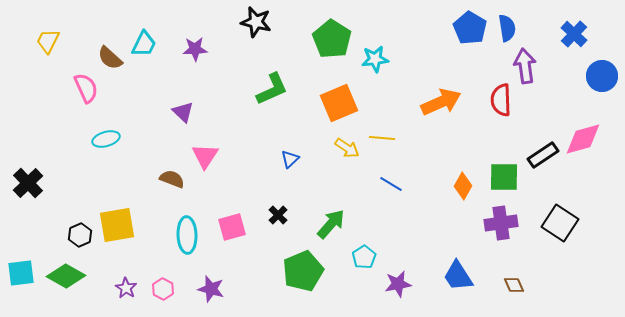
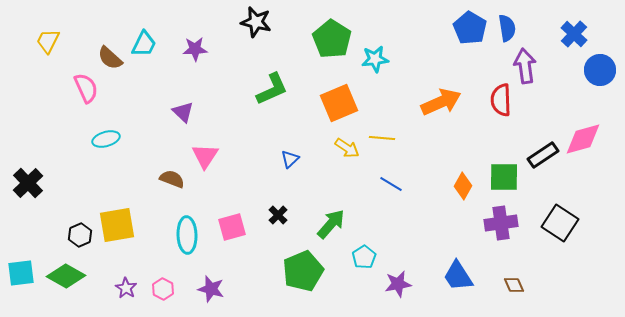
blue circle at (602, 76): moved 2 px left, 6 px up
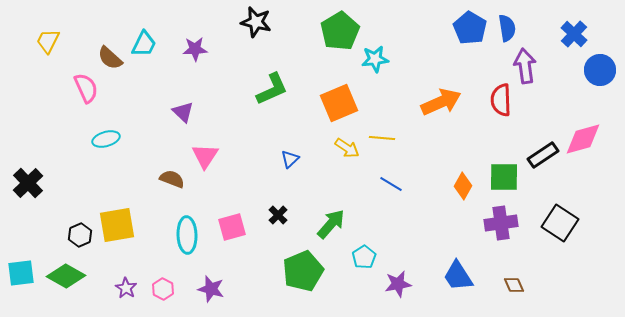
green pentagon at (332, 39): moved 8 px right, 8 px up; rotated 9 degrees clockwise
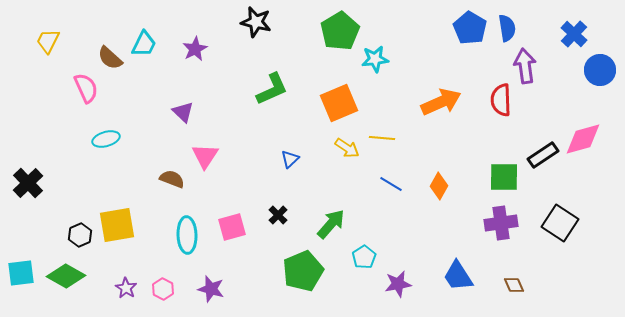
purple star at (195, 49): rotated 25 degrees counterclockwise
orange diamond at (463, 186): moved 24 px left
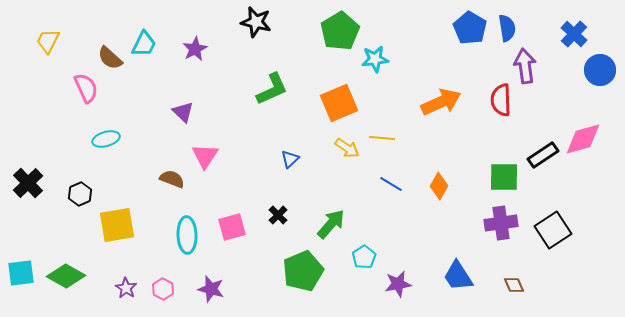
black square at (560, 223): moved 7 px left, 7 px down; rotated 24 degrees clockwise
black hexagon at (80, 235): moved 41 px up
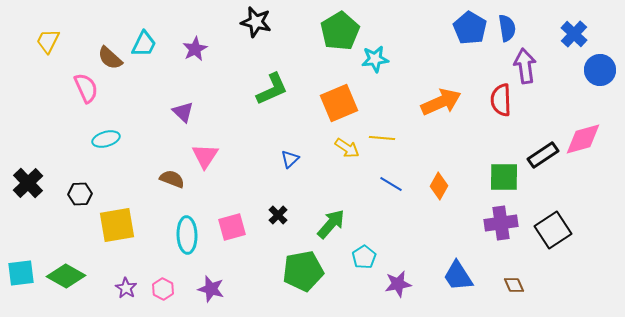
black hexagon at (80, 194): rotated 20 degrees clockwise
green pentagon at (303, 271): rotated 12 degrees clockwise
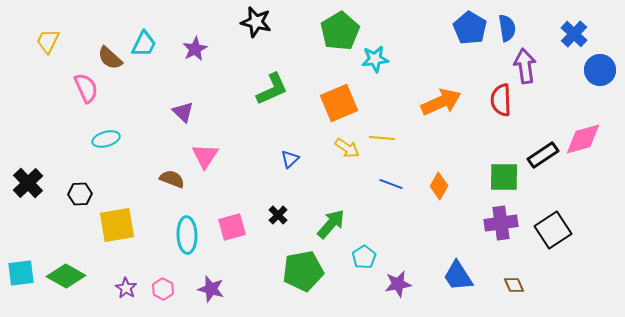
blue line at (391, 184): rotated 10 degrees counterclockwise
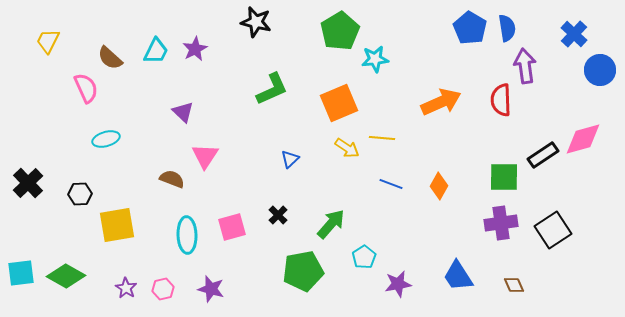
cyan trapezoid at (144, 44): moved 12 px right, 7 px down
pink hexagon at (163, 289): rotated 20 degrees clockwise
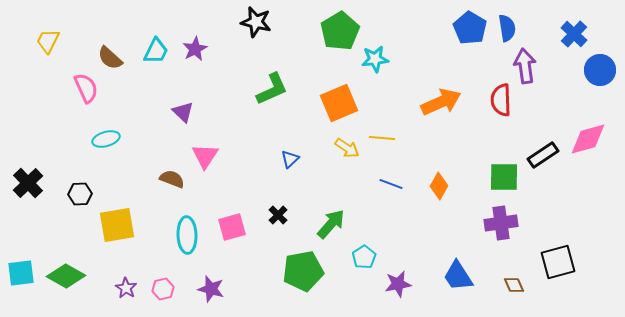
pink diamond at (583, 139): moved 5 px right
black square at (553, 230): moved 5 px right, 32 px down; rotated 18 degrees clockwise
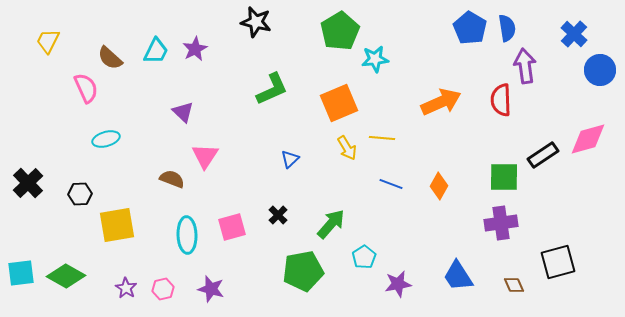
yellow arrow at (347, 148): rotated 25 degrees clockwise
